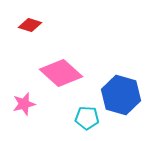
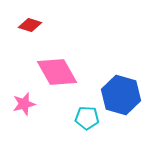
pink diamond: moved 4 px left, 1 px up; rotated 18 degrees clockwise
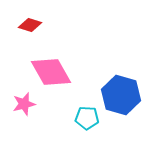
pink diamond: moved 6 px left
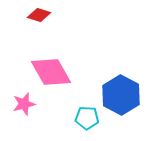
red diamond: moved 9 px right, 10 px up
blue hexagon: rotated 12 degrees clockwise
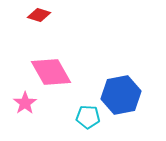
blue hexagon: rotated 21 degrees clockwise
pink star: moved 1 px right, 1 px up; rotated 20 degrees counterclockwise
cyan pentagon: moved 1 px right, 1 px up
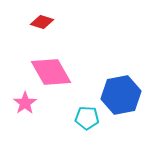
red diamond: moved 3 px right, 7 px down
cyan pentagon: moved 1 px left, 1 px down
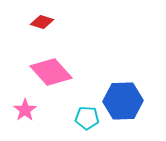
pink diamond: rotated 12 degrees counterclockwise
blue hexagon: moved 2 px right, 6 px down; rotated 9 degrees clockwise
pink star: moved 7 px down
